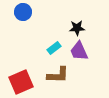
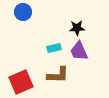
cyan rectangle: rotated 24 degrees clockwise
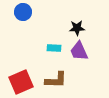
cyan rectangle: rotated 16 degrees clockwise
brown L-shape: moved 2 px left, 5 px down
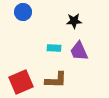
black star: moved 3 px left, 7 px up
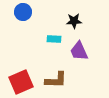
cyan rectangle: moved 9 px up
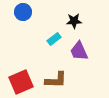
cyan rectangle: rotated 40 degrees counterclockwise
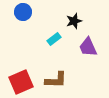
black star: rotated 14 degrees counterclockwise
purple trapezoid: moved 9 px right, 4 px up
